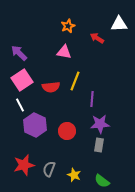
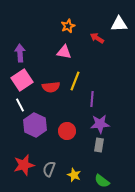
purple arrow: moved 1 px right; rotated 42 degrees clockwise
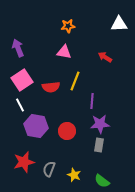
orange star: rotated 16 degrees clockwise
red arrow: moved 8 px right, 19 px down
purple arrow: moved 2 px left, 5 px up; rotated 18 degrees counterclockwise
purple line: moved 2 px down
purple hexagon: moved 1 px right, 1 px down; rotated 15 degrees counterclockwise
red star: moved 3 px up
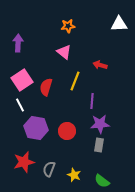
purple arrow: moved 5 px up; rotated 24 degrees clockwise
pink triangle: rotated 28 degrees clockwise
red arrow: moved 5 px left, 8 px down; rotated 16 degrees counterclockwise
red semicircle: moved 5 px left; rotated 114 degrees clockwise
purple hexagon: moved 2 px down
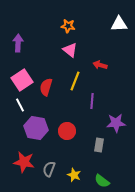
orange star: rotated 16 degrees clockwise
pink triangle: moved 6 px right, 2 px up
purple star: moved 16 px right, 1 px up
red star: rotated 25 degrees clockwise
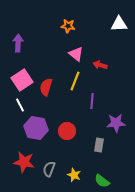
pink triangle: moved 6 px right, 4 px down
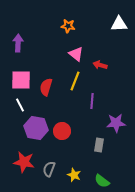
pink square: moved 1 px left; rotated 35 degrees clockwise
red circle: moved 5 px left
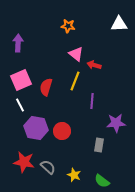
red arrow: moved 6 px left
pink square: rotated 25 degrees counterclockwise
gray semicircle: moved 1 px left, 2 px up; rotated 112 degrees clockwise
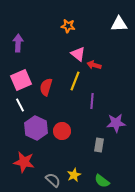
pink triangle: moved 2 px right
purple hexagon: rotated 15 degrees clockwise
gray semicircle: moved 5 px right, 13 px down
yellow star: rotated 24 degrees clockwise
